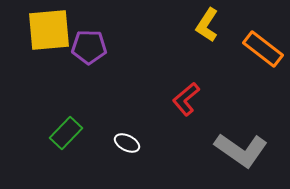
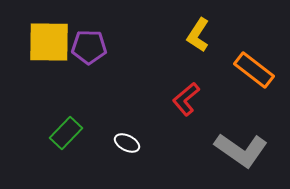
yellow L-shape: moved 9 px left, 10 px down
yellow square: moved 12 px down; rotated 6 degrees clockwise
orange rectangle: moved 9 px left, 21 px down
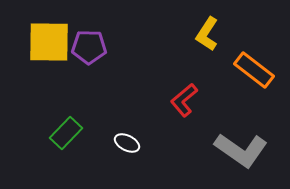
yellow L-shape: moved 9 px right, 1 px up
red L-shape: moved 2 px left, 1 px down
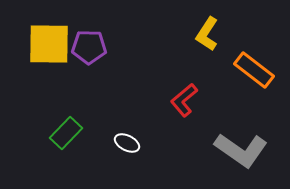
yellow square: moved 2 px down
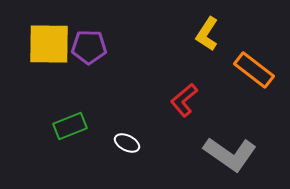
green rectangle: moved 4 px right, 7 px up; rotated 24 degrees clockwise
gray L-shape: moved 11 px left, 4 px down
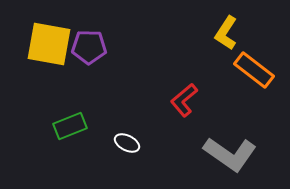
yellow L-shape: moved 19 px right, 1 px up
yellow square: rotated 9 degrees clockwise
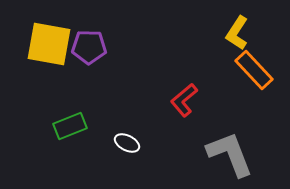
yellow L-shape: moved 11 px right
orange rectangle: rotated 9 degrees clockwise
gray L-shape: rotated 146 degrees counterclockwise
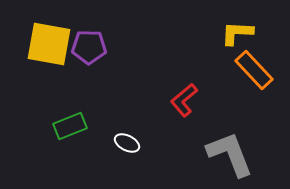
yellow L-shape: rotated 60 degrees clockwise
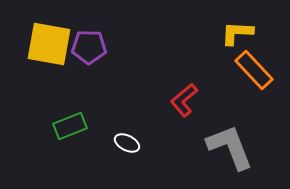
gray L-shape: moved 7 px up
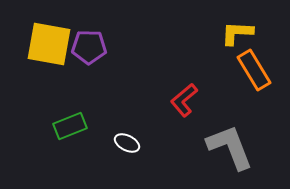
orange rectangle: rotated 12 degrees clockwise
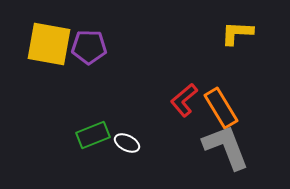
orange rectangle: moved 33 px left, 38 px down
green rectangle: moved 23 px right, 9 px down
gray L-shape: moved 4 px left
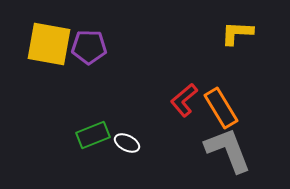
gray L-shape: moved 2 px right, 3 px down
